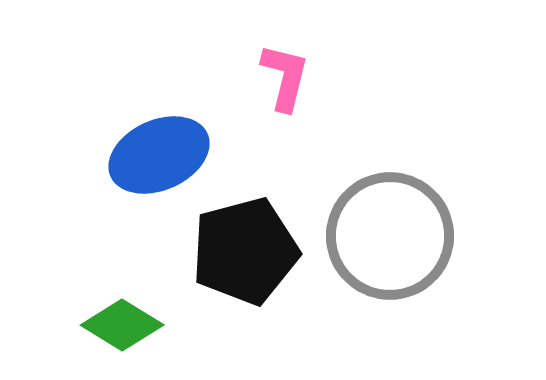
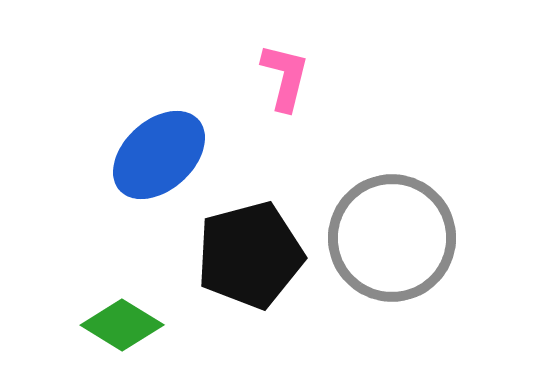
blue ellipse: rotated 18 degrees counterclockwise
gray circle: moved 2 px right, 2 px down
black pentagon: moved 5 px right, 4 px down
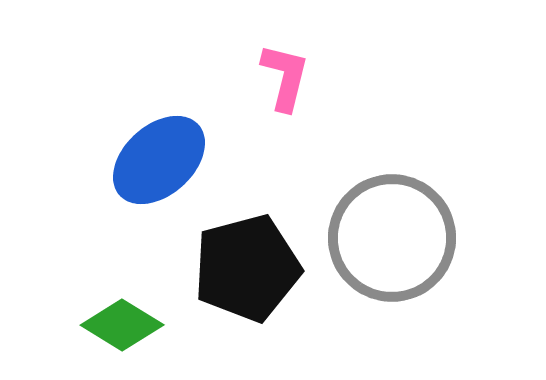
blue ellipse: moved 5 px down
black pentagon: moved 3 px left, 13 px down
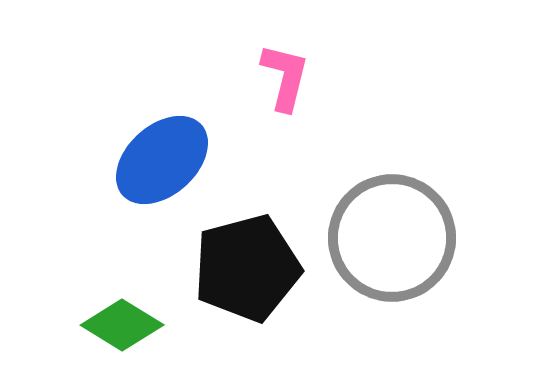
blue ellipse: moved 3 px right
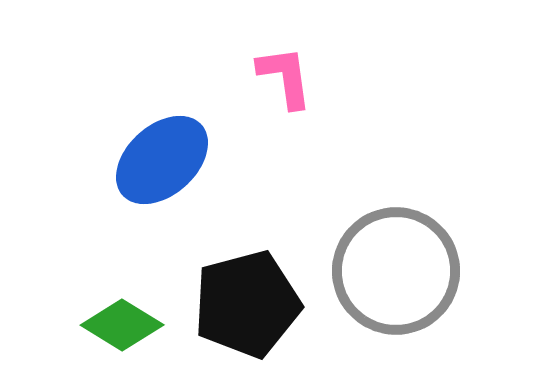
pink L-shape: rotated 22 degrees counterclockwise
gray circle: moved 4 px right, 33 px down
black pentagon: moved 36 px down
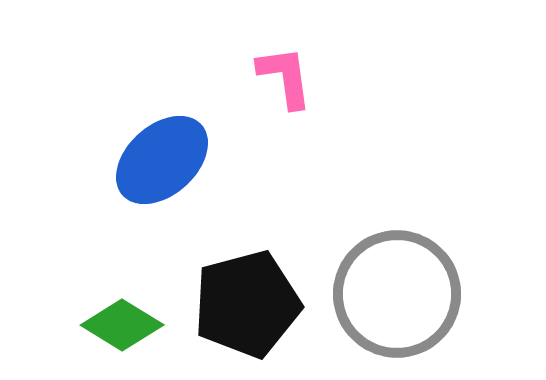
gray circle: moved 1 px right, 23 px down
